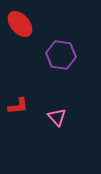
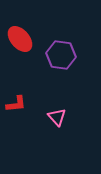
red ellipse: moved 15 px down
red L-shape: moved 2 px left, 2 px up
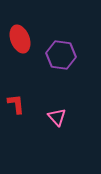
red ellipse: rotated 20 degrees clockwise
red L-shape: rotated 90 degrees counterclockwise
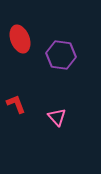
red L-shape: rotated 15 degrees counterclockwise
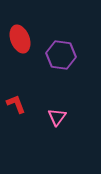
pink triangle: rotated 18 degrees clockwise
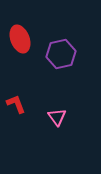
purple hexagon: moved 1 px up; rotated 20 degrees counterclockwise
pink triangle: rotated 12 degrees counterclockwise
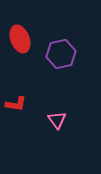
red L-shape: rotated 120 degrees clockwise
pink triangle: moved 3 px down
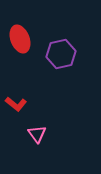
red L-shape: rotated 30 degrees clockwise
pink triangle: moved 20 px left, 14 px down
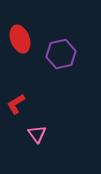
red L-shape: rotated 110 degrees clockwise
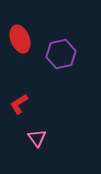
red L-shape: moved 3 px right
pink triangle: moved 4 px down
